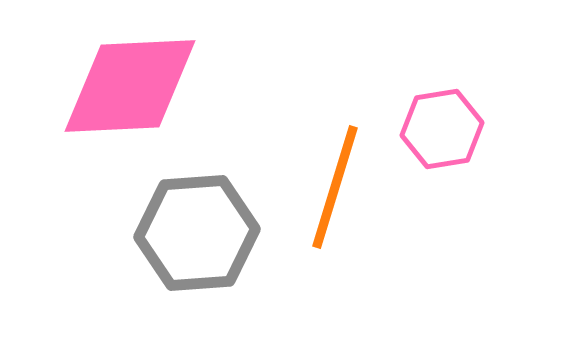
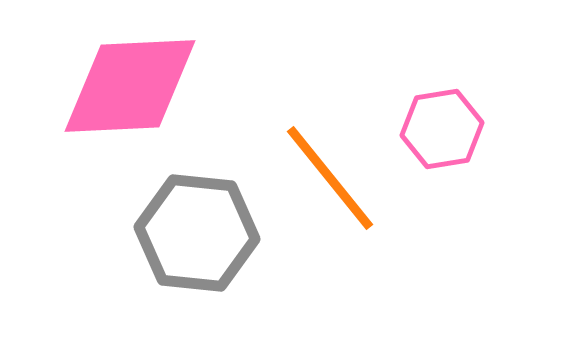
orange line: moved 5 px left, 9 px up; rotated 56 degrees counterclockwise
gray hexagon: rotated 10 degrees clockwise
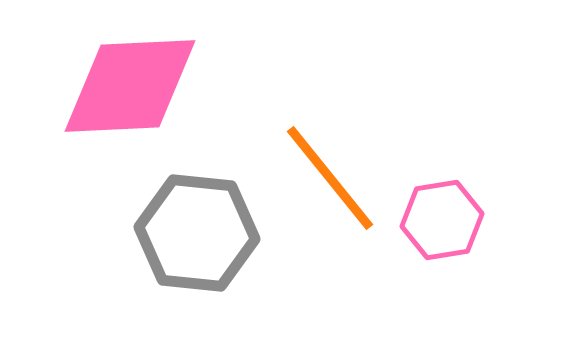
pink hexagon: moved 91 px down
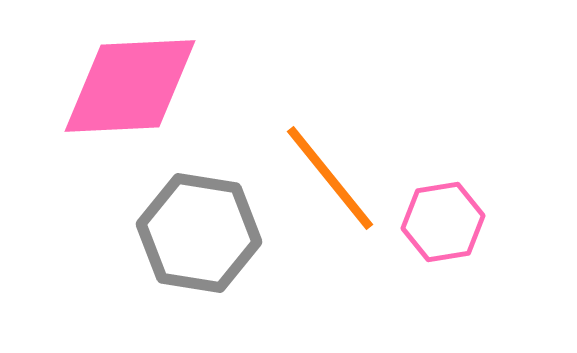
pink hexagon: moved 1 px right, 2 px down
gray hexagon: moved 2 px right; rotated 3 degrees clockwise
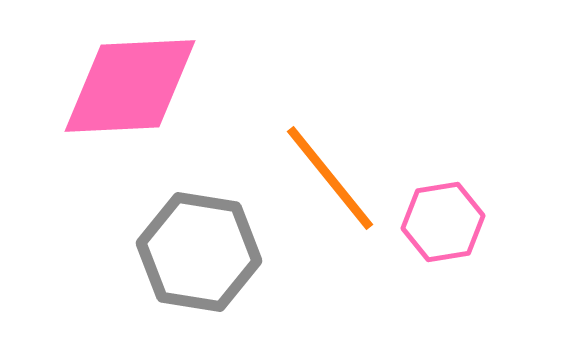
gray hexagon: moved 19 px down
